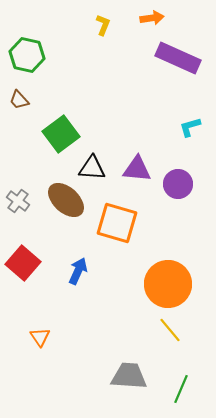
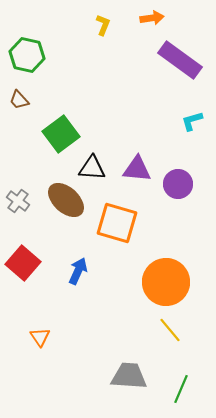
purple rectangle: moved 2 px right, 2 px down; rotated 12 degrees clockwise
cyan L-shape: moved 2 px right, 6 px up
orange circle: moved 2 px left, 2 px up
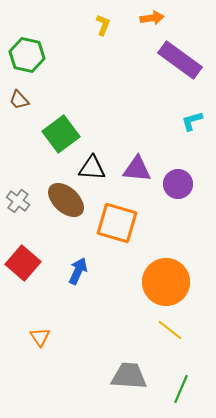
yellow line: rotated 12 degrees counterclockwise
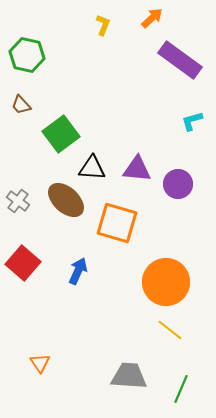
orange arrow: rotated 35 degrees counterclockwise
brown trapezoid: moved 2 px right, 5 px down
orange triangle: moved 26 px down
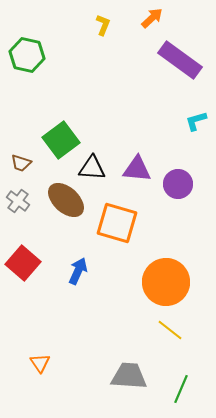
brown trapezoid: moved 58 px down; rotated 30 degrees counterclockwise
cyan L-shape: moved 4 px right
green square: moved 6 px down
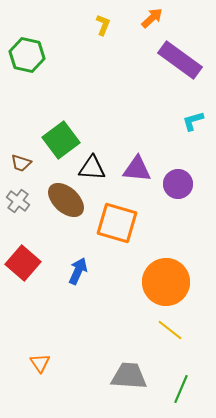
cyan L-shape: moved 3 px left
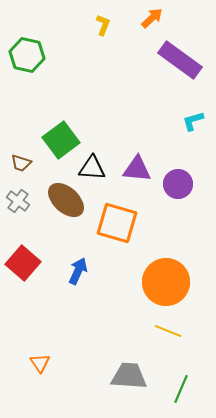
yellow line: moved 2 px left, 1 px down; rotated 16 degrees counterclockwise
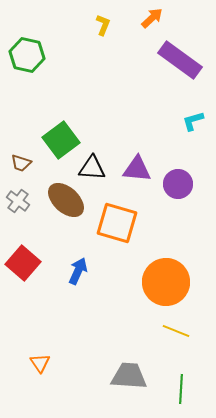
yellow line: moved 8 px right
green line: rotated 20 degrees counterclockwise
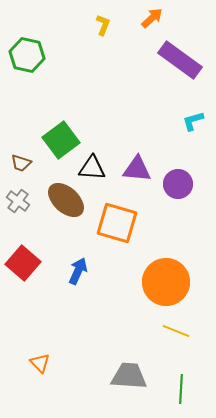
orange triangle: rotated 10 degrees counterclockwise
